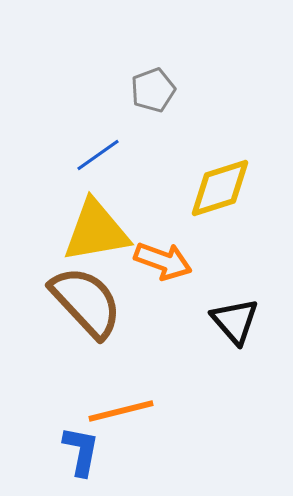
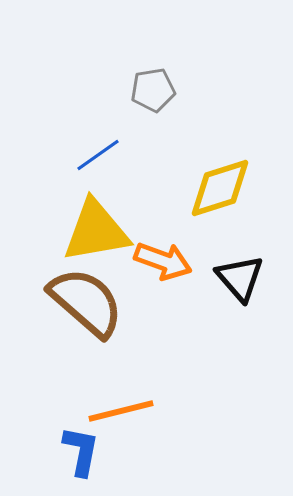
gray pentagon: rotated 12 degrees clockwise
brown semicircle: rotated 6 degrees counterclockwise
black triangle: moved 5 px right, 43 px up
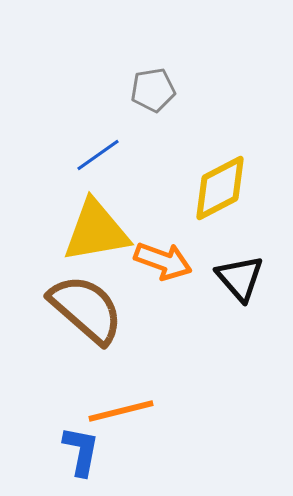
yellow diamond: rotated 10 degrees counterclockwise
brown semicircle: moved 7 px down
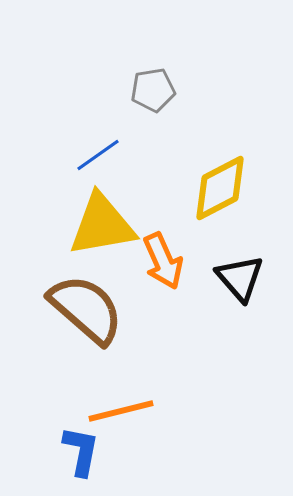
yellow triangle: moved 6 px right, 6 px up
orange arrow: rotated 46 degrees clockwise
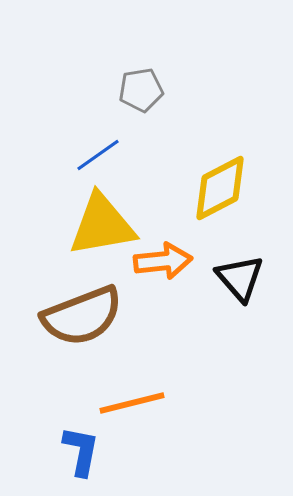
gray pentagon: moved 12 px left
orange arrow: rotated 72 degrees counterclockwise
brown semicircle: moved 4 px left, 7 px down; rotated 118 degrees clockwise
orange line: moved 11 px right, 8 px up
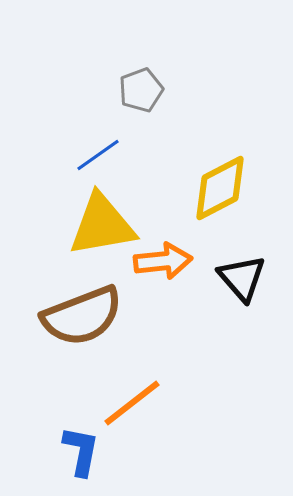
gray pentagon: rotated 12 degrees counterclockwise
black triangle: moved 2 px right
orange line: rotated 24 degrees counterclockwise
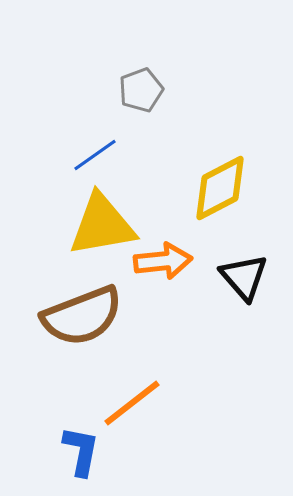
blue line: moved 3 px left
black triangle: moved 2 px right, 1 px up
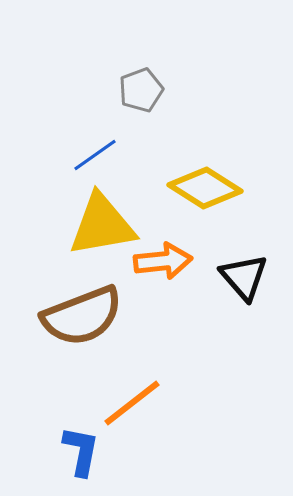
yellow diamond: moved 15 px left; rotated 60 degrees clockwise
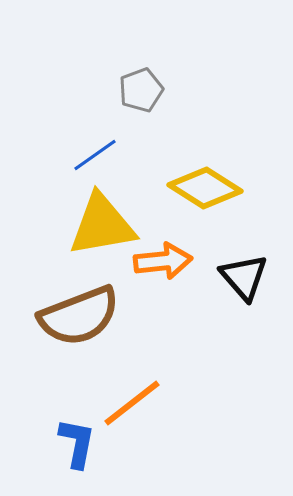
brown semicircle: moved 3 px left
blue L-shape: moved 4 px left, 8 px up
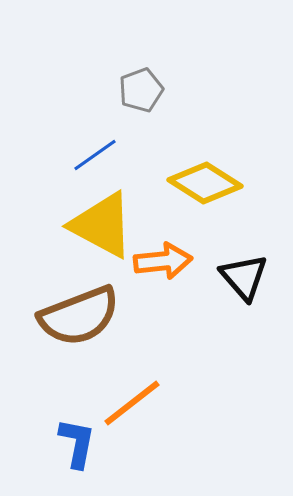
yellow diamond: moved 5 px up
yellow triangle: rotated 38 degrees clockwise
